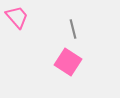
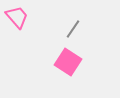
gray line: rotated 48 degrees clockwise
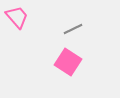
gray line: rotated 30 degrees clockwise
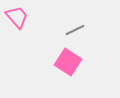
gray line: moved 2 px right, 1 px down
